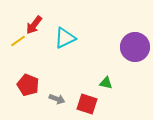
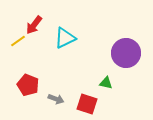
purple circle: moved 9 px left, 6 px down
gray arrow: moved 1 px left
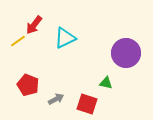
gray arrow: rotated 49 degrees counterclockwise
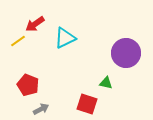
red arrow: moved 1 px right, 1 px up; rotated 18 degrees clockwise
gray arrow: moved 15 px left, 10 px down
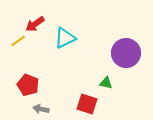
gray arrow: rotated 140 degrees counterclockwise
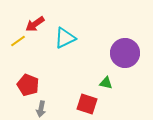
purple circle: moved 1 px left
gray arrow: rotated 91 degrees counterclockwise
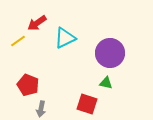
red arrow: moved 2 px right, 1 px up
purple circle: moved 15 px left
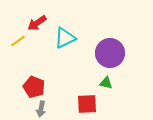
red pentagon: moved 6 px right, 2 px down
red square: rotated 20 degrees counterclockwise
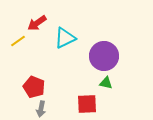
purple circle: moved 6 px left, 3 px down
